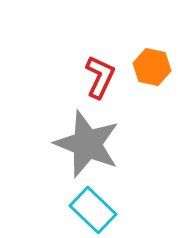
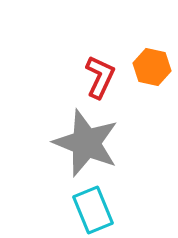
gray star: moved 1 px left, 1 px up
cyan rectangle: rotated 24 degrees clockwise
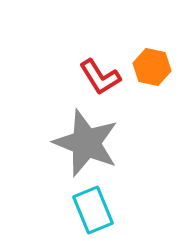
red L-shape: rotated 123 degrees clockwise
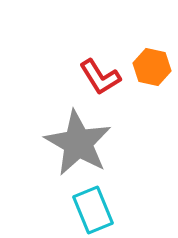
gray star: moved 8 px left; rotated 8 degrees clockwise
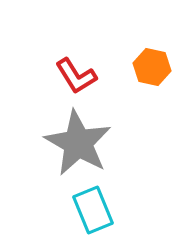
red L-shape: moved 24 px left, 1 px up
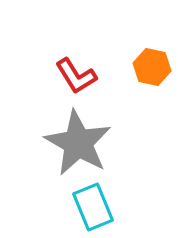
cyan rectangle: moved 3 px up
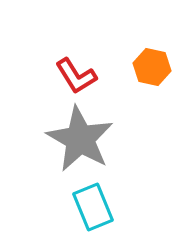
gray star: moved 2 px right, 4 px up
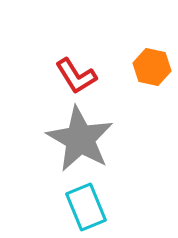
cyan rectangle: moved 7 px left
